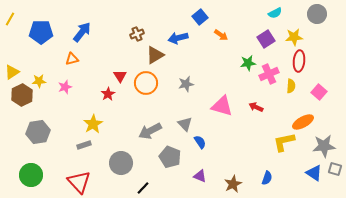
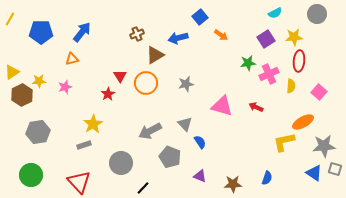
brown star at (233, 184): rotated 24 degrees clockwise
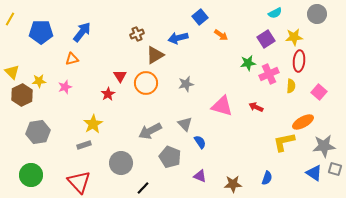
yellow triangle at (12, 72): rotated 42 degrees counterclockwise
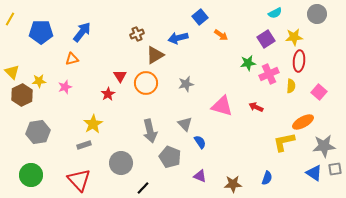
gray arrow at (150, 131): rotated 75 degrees counterclockwise
gray square at (335, 169): rotated 24 degrees counterclockwise
red triangle at (79, 182): moved 2 px up
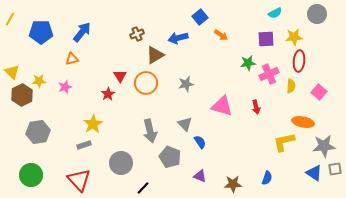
purple square at (266, 39): rotated 30 degrees clockwise
red arrow at (256, 107): rotated 128 degrees counterclockwise
orange ellipse at (303, 122): rotated 40 degrees clockwise
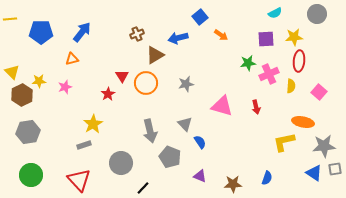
yellow line at (10, 19): rotated 56 degrees clockwise
red triangle at (120, 76): moved 2 px right
gray hexagon at (38, 132): moved 10 px left
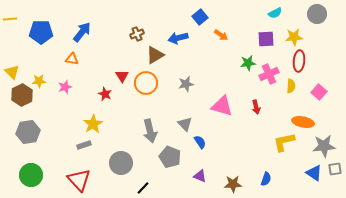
orange triangle at (72, 59): rotated 24 degrees clockwise
red star at (108, 94): moved 3 px left; rotated 16 degrees counterclockwise
blue semicircle at (267, 178): moved 1 px left, 1 px down
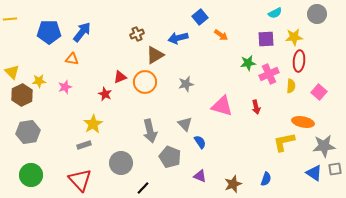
blue pentagon at (41, 32): moved 8 px right
red triangle at (122, 76): moved 2 px left, 1 px down; rotated 40 degrees clockwise
orange circle at (146, 83): moved 1 px left, 1 px up
red triangle at (79, 180): moved 1 px right
brown star at (233, 184): rotated 18 degrees counterclockwise
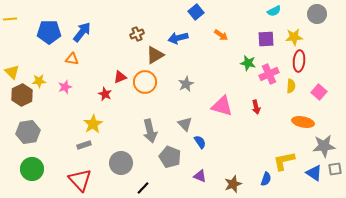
cyan semicircle at (275, 13): moved 1 px left, 2 px up
blue square at (200, 17): moved 4 px left, 5 px up
green star at (248, 63): rotated 21 degrees clockwise
gray star at (186, 84): rotated 14 degrees counterclockwise
yellow L-shape at (284, 142): moved 19 px down
green circle at (31, 175): moved 1 px right, 6 px up
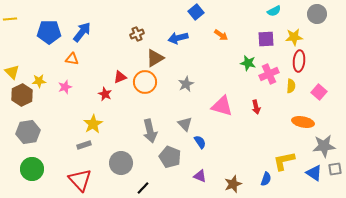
brown triangle at (155, 55): moved 3 px down
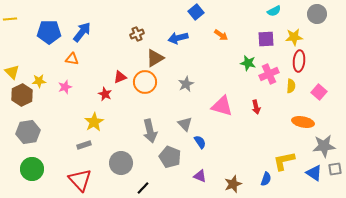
yellow star at (93, 124): moved 1 px right, 2 px up
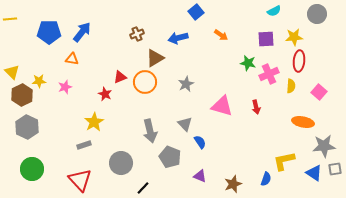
gray hexagon at (28, 132): moved 1 px left, 5 px up; rotated 25 degrees counterclockwise
